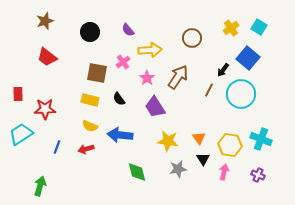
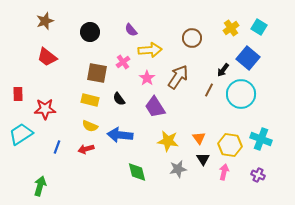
purple semicircle: moved 3 px right
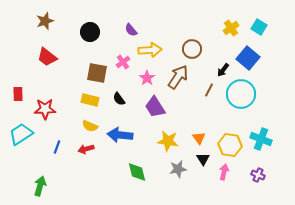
brown circle: moved 11 px down
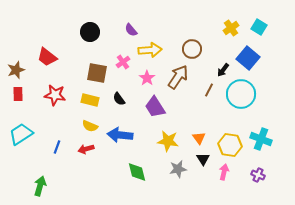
brown star: moved 29 px left, 49 px down
red star: moved 10 px right, 14 px up; rotated 10 degrees clockwise
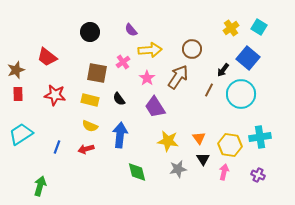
blue arrow: rotated 90 degrees clockwise
cyan cross: moved 1 px left, 2 px up; rotated 30 degrees counterclockwise
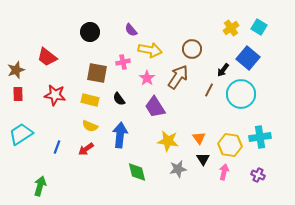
yellow arrow: rotated 15 degrees clockwise
pink cross: rotated 24 degrees clockwise
red arrow: rotated 21 degrees counterclockwise
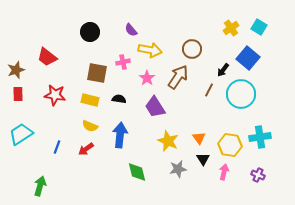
black semicircle: rotated 136 degrees clockwise
yellow star: rotated 15 degrees clockwise
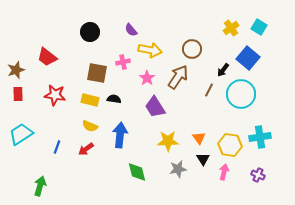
black semicircle: moved 5 px left
yellow star: rotated 25 degrees counterclockwise
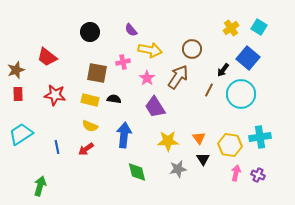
blue arrow: moved 4 px right
blue line: rotated 32 degrees counterclockwise
pink arrow: moved 12 px right, 1 px down
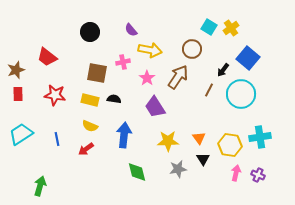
cyan square: moved 50 px left
blue line: moved 8 px up
